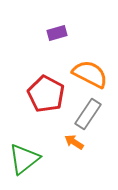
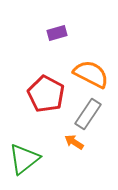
orange semicircle: moved 1 px right
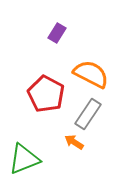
purple rectangle: rotated 42 degrees counterclockwise
green triangle: rotated 16 degrees clockwise
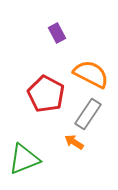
purple rectangle: rotated 60 degrees counterclockwise
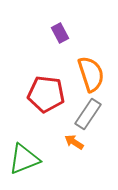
purple rectangle: moved 3 px right
orange semicircle: rotated 45 degrees clockwise
red pentagon: rotated 21 degrees counterclockwise
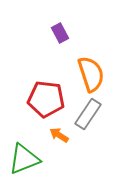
red pentagon: moved 5 px down
orange arrow: moved 15 px left, 7 px up
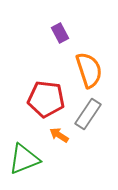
orange semicircle: moved 2 px left, 4 px up
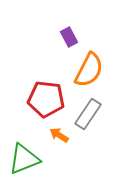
purple rectangle: moved 9 px right, 4 px down
orange semicircle: rotated 45 degrees clockwise
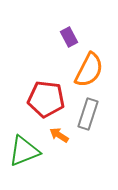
gray rectangle: rotated 16 degrees counterclockwise
green triangle: moved 8 px up
